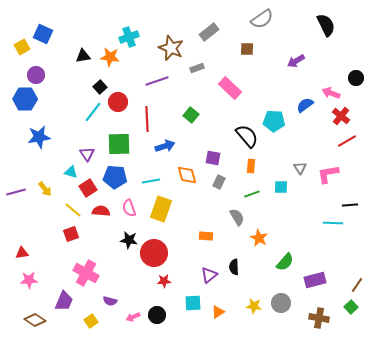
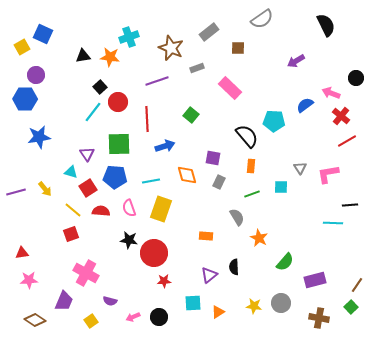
brown square at (247, 49): moved 9 px left, 1 px up
black circle at (157, 315): moved 2 px right, 2 px down
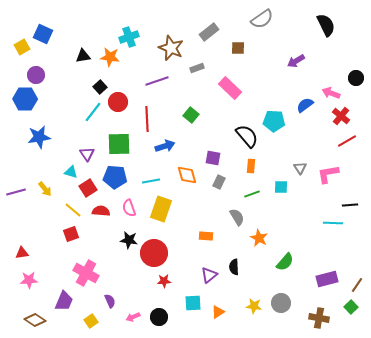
purple rectangle at (315, 280): moved 12 px right, 1 px up
purple semicircle at (110, 301): rotated 128 degrees counterclockwise
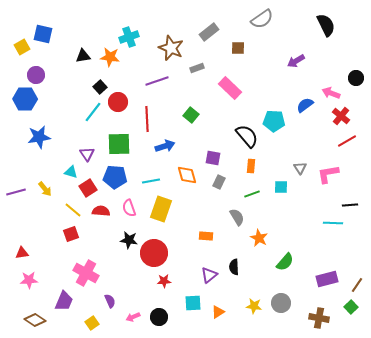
blue square at (43, 34): rotated 12 degrees counterclockwise
yellow square at (91, 321): moved 1 px right, 2 px down
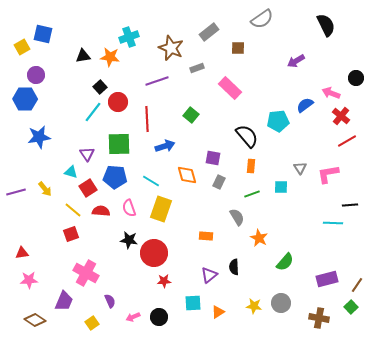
cyan pentagon at (274, 121): moved 4 px right; rotated 10 degrees counterclockwise
cyan line at (151, 181): rotated 42 degrees clockwise
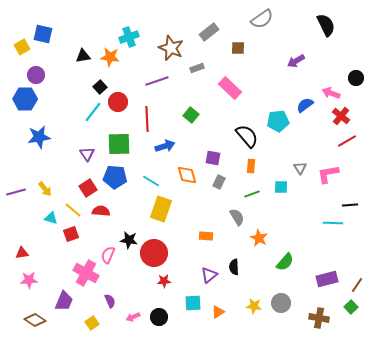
cyan triangle at (71, 172): moved 20 px left, 46 px down
pink semicircle at (129, 208): moved 21 px left, 47 px down; rotated 42 degrees clockwise
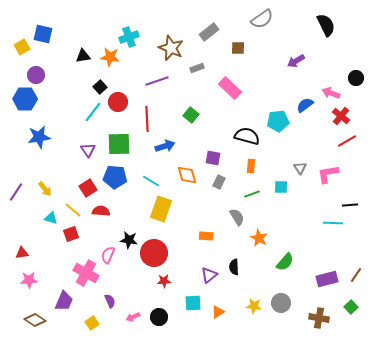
black semicircle at (247, 136): rotated 35 degrees counterclockwise
purple triangle at (87, 154): moved 1 px right, 4 px up
purple line at (16, 192): rotated 42 degrees counterclockwise
brown line at (357, 285): moved 1 px left, 10 px up
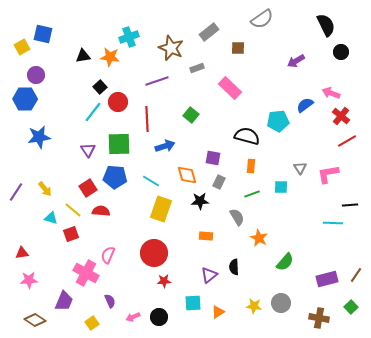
black circle at (356, 78): moved 15 px left, 26 px up
black star at (129, 240): moved 71 px right, 39 px up; rotated 12 degrees counterclockwise
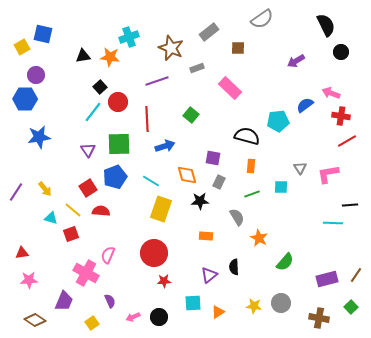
red cross at (341, 116): rotated 30 degrees counterclockwise
blue pentagon at (115, 177): rotated 25 degrees counterclockwise
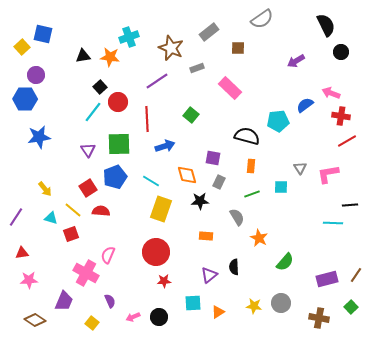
yellow square at (22, 47): rotated 14 degrees counterclockwise
purple line at (157, 81): rotated 15 degrees counterclockwise
purple line at (16, 192): moved 25 px down
red circle at (154, 253): moved 2 px right, 1 px up
yellow square at (92, 323): rotated 16 degrees counterclockwise
